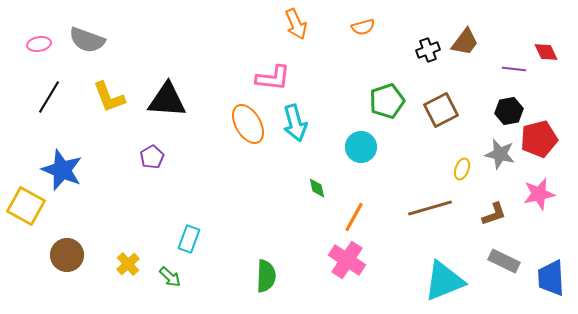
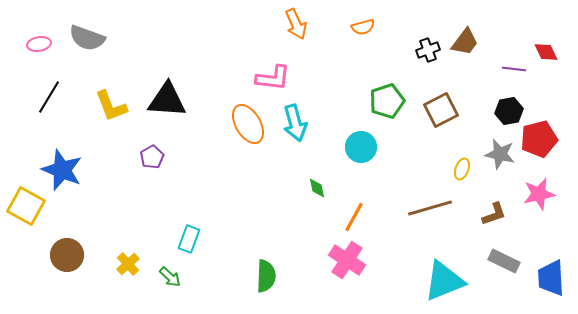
gray semicircle: moved 2 px up
yellow L-shape: moved 2 px right, 9 px down
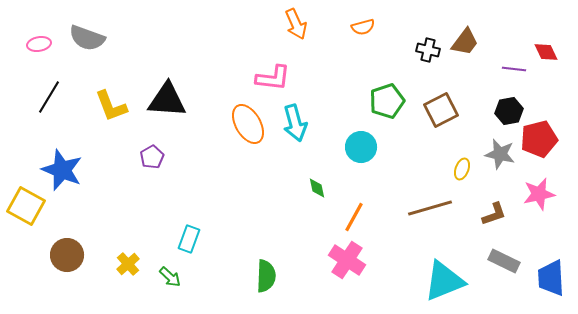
black cross: rotated 35 degrees clockwise
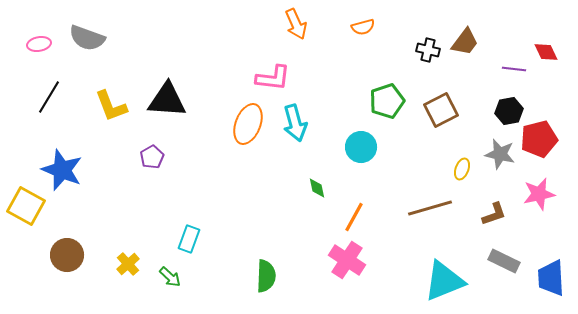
orange ellipse: rotated 51 degrees clockwise
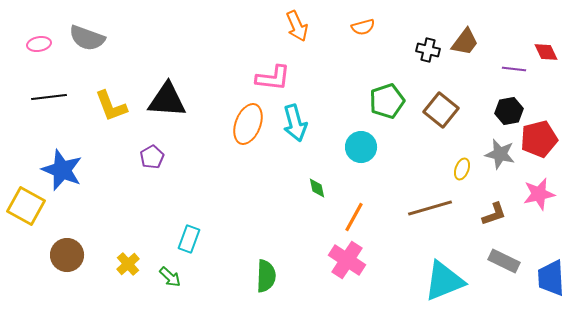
orange arrow: moved 1 px right, 2 px down
black line: rotated 52 degrees clockwise
brown square: rotated 24 degrees counterclockwise
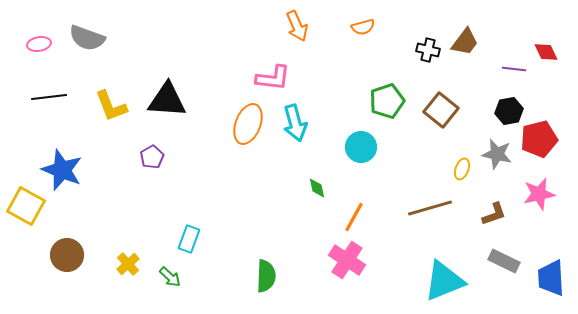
gray star: moved 3 px left
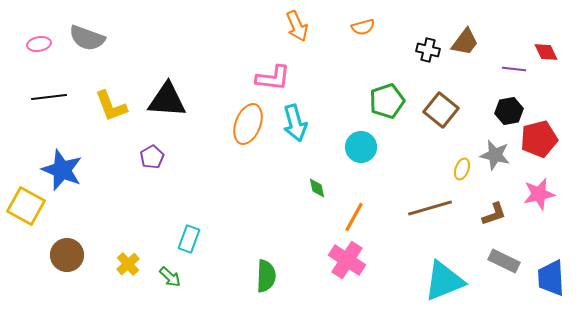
gray star: moved 2 px left, 1 px down
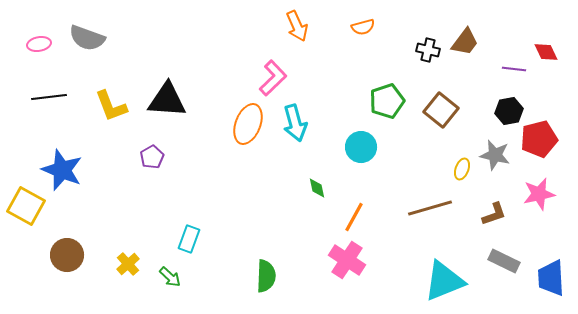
pink L-shape: rotated 51 degrees counterclockwise
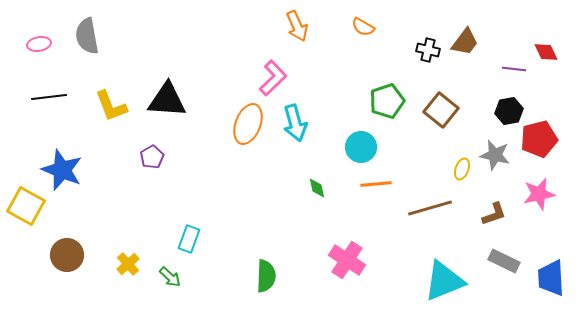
orange semicircle: rotated 45 degrees clockwise
gray semicircle: moved 2 px up; rotated 60 degrees clockwise
orange line: moved 22 px right, 33 px up; rotated 56 degrees clockwise
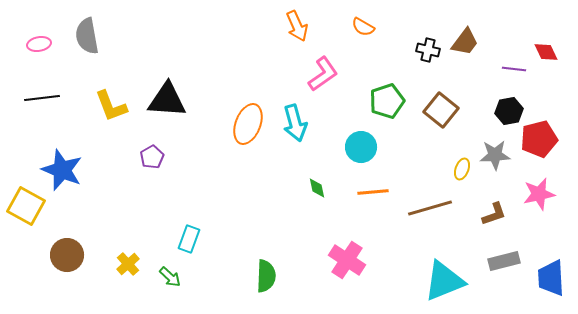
pink L-shape: moved 50 px right, 4 px up; rotated 9 degrees clockwise
black line: moved 7 px left, 1 px down
gray star: rotated 16 degrees counterclockwise
orange line: moved 3 px left, 8 px down
gray rectangle: rotated 40 degrees counterclockwise
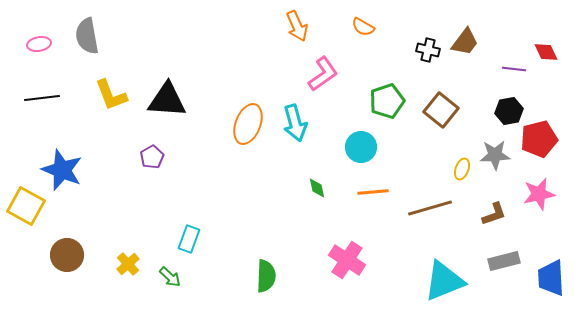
yellow L-shape: moved 11 px up
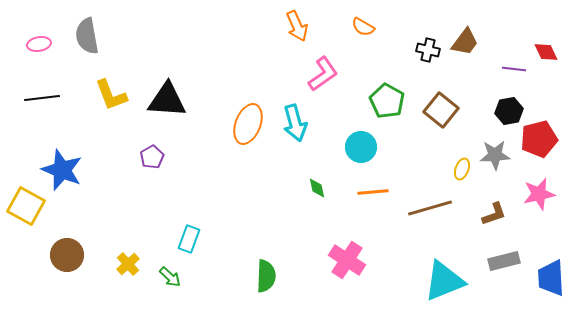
green pentagon: rotated 24 degrees counterclockwise
